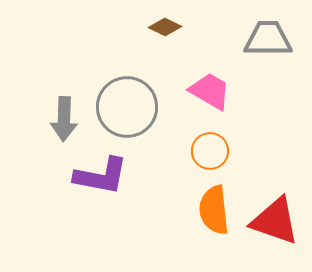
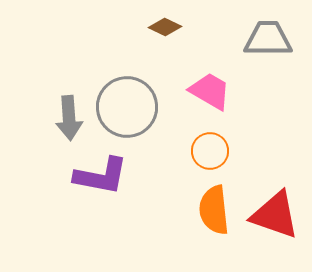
gray arrow: moved 5 px right, 1 px up; rotated 6 degrees counterclockwise
red triangle: moved 6 px up
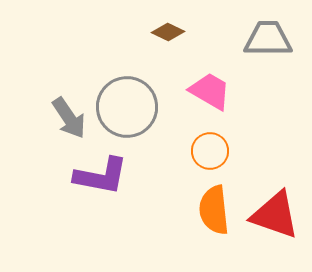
brown diamond: moved 3 px right, 5 px down
gray arrow: rotated 30 degrees counterclockwise
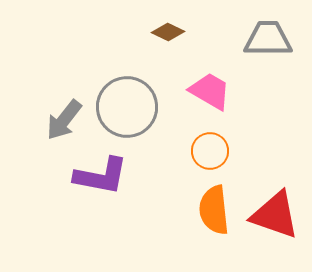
gray arrow: moved 5 px left, 2 px down; rotated 72 degrees clockwise
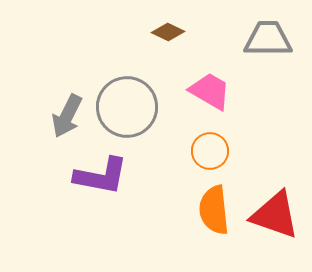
gray arrow: moved 3 px right, 4 px up; rotated 12 degrees counterclockwise
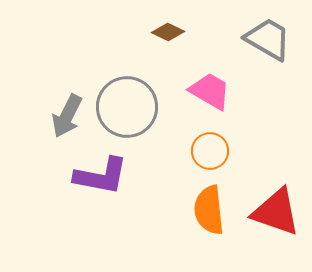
gray trapezoid: rotated 30 degrees clockwise
orange semicircle: moved 5 px left
red triangle: moved 1 px right, 3 px up
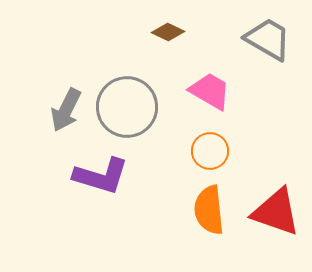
gray arrow: moved 1 px left, 6 px up
purple L-shape: rotated 6 degrees clockwise
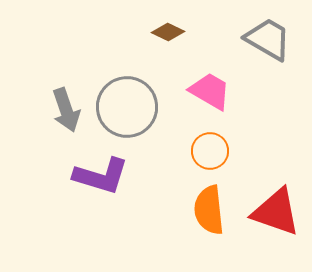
gray arrow: rotated 45 degrees counterclockwise
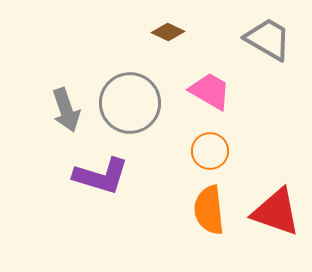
gray circle: moved 3 px right, 4 px up
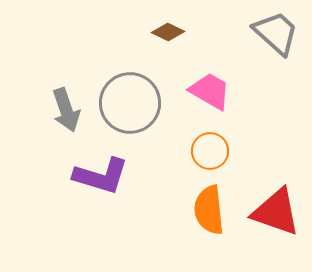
gray trapezoid: moved 8 px right, 6 px up; rotated 12 degrees clockwise
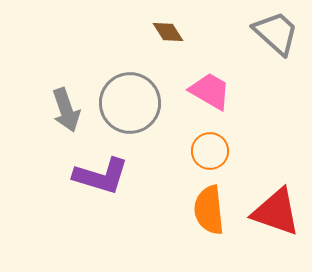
brown diamond: rotated 32 degrees clockwise
